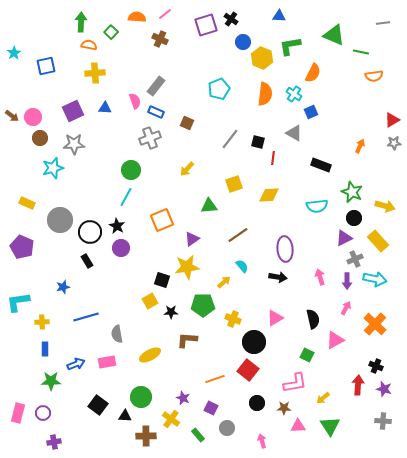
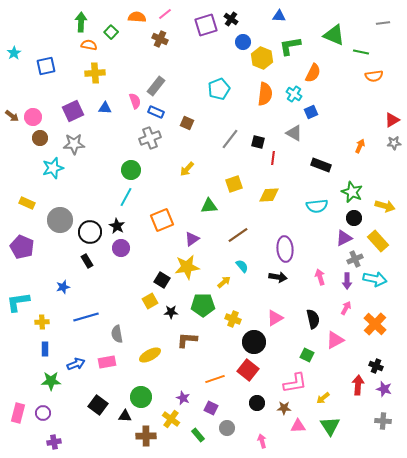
black square at (162, 280): rotated 14 degrees clockwise
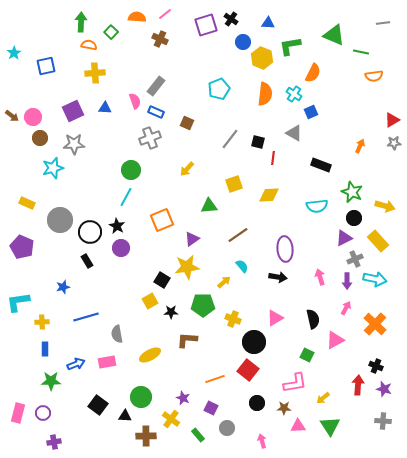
blue triangle at (279, 16): moved 11 px left, 7 px down
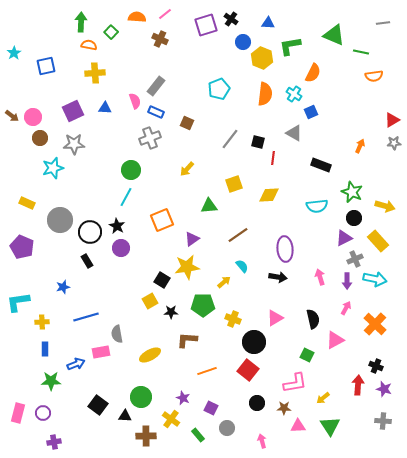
pink rectangle at (107, 362): moved 6 px left, 10 px up
orange line at (215, 379): moved 8 px left, 8 px up
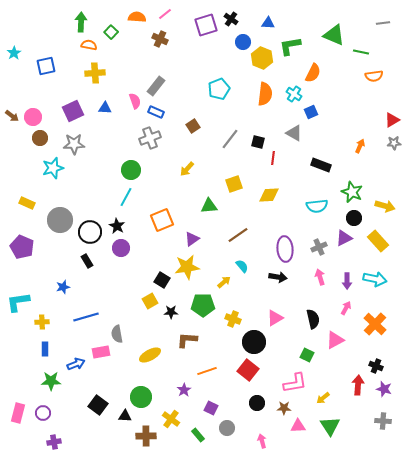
brown square at (187, 123): moved 6 px right, 3 px down; rotated 32 degrees clockwise
gray cross at (355, 259): moved 36 px left, 12 px up
purple star at (183, 398): moved 1 px right, 8 px up; rotated 16 degrees clockwise
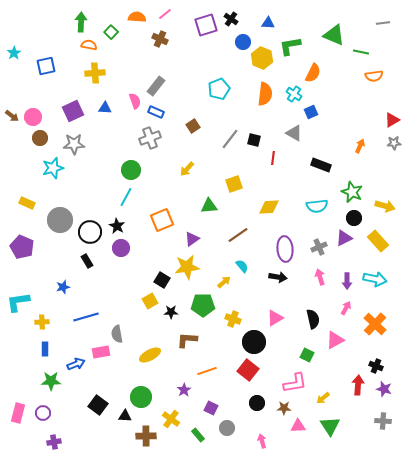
black square at (258, 142): moved 4 px left, 2 px up
yellow diamond at (269, 195): moved 12 px down
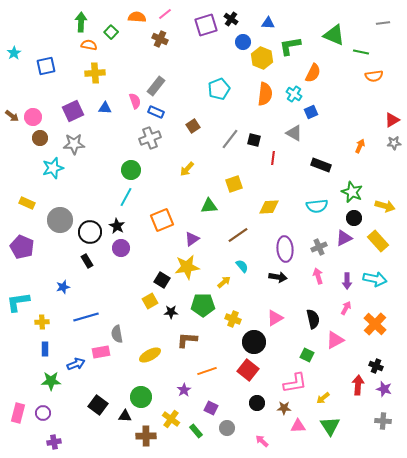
pink arrow at (320, 277): moved 2 px left, 1 px up
green rectangle at (198, 435): moved 2 px left, 4 px up
pink arrow at (262, 441): rotated 32 degrees counterclockwise
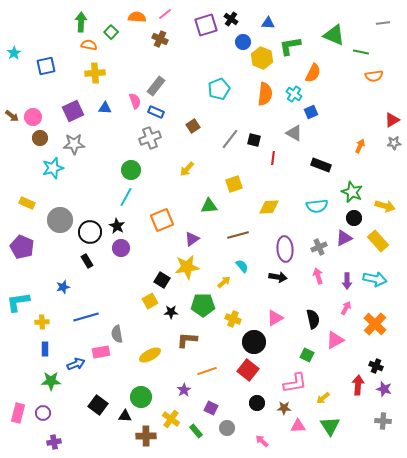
brown line at (238, 235): rotated 20 degrees clockwise
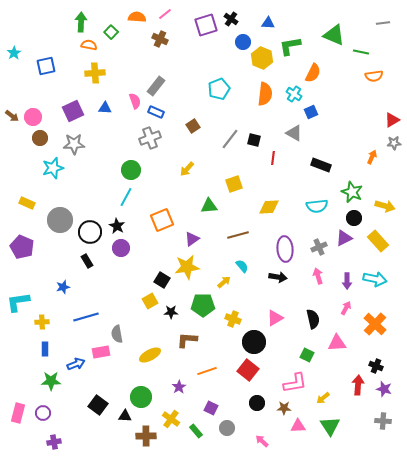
orange arrow at (360, 146): moved 12 px right, 11 px down
pink triangle at (335, 340): moved 2 px right, 3 px down; rotated 24 degrees clockwise
purple star at (184, 390): moved 5 px left, 3 px up
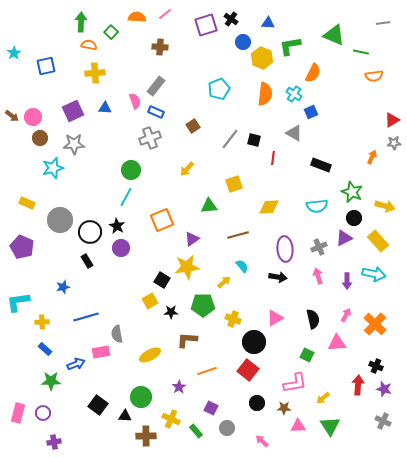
brown cross at (160, 39): moved 8 px down; rotated 21 degrees counterclockwise
cyan arrow at (375, 279): moved 1 px left, 5 px up
pink arrow at (346, 308): moved 7 px down
blue rectangle at (45, 349): rotated 48 degrees counterclockwise
yellow cross at (171, 419): rotated 12 degrees counterclockwise
gray cross at (383, 421): rotated 21 degrees clockwise
